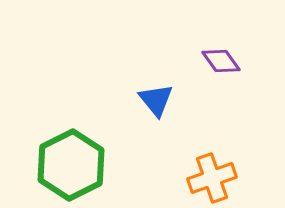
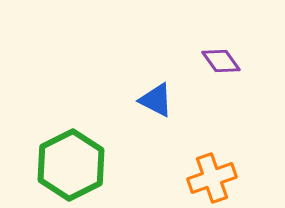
blue triangle: rotated 24 degrees counterclockwise
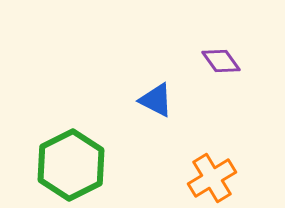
orange cross: rotated 12 degrees counterclockwise
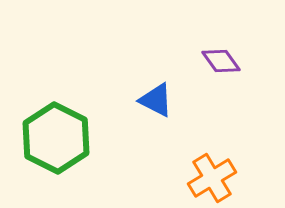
green hexagon: moved 15 px left, 27 px up; rotated 6 degrees counterclockwise
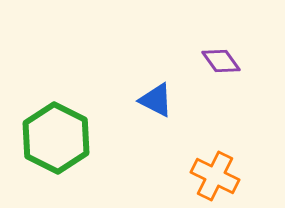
orange cross: moved 3 px right, 2 px up; rotated 33 degrees counterclockwise
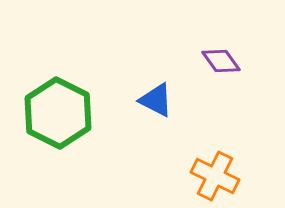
green hexagon: moved 2 px right, 25 px up
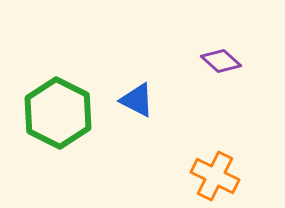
purple diamond: rotated 12 degrees counterclockwise
blue triangle: moved 19 px left
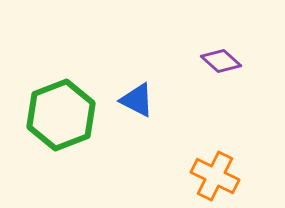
green hexagon: moved 3 px right, 2 px down; rotated 12 degrees clockwise
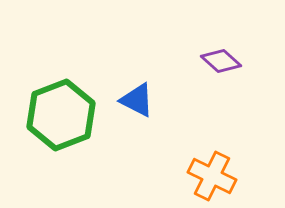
orange cross: moved 3 px left
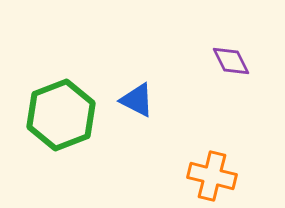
purple diamond: moved 10 px right; rotated 21 degrees clockwise
orange cross: rotated 12 degrees counterclockwise
